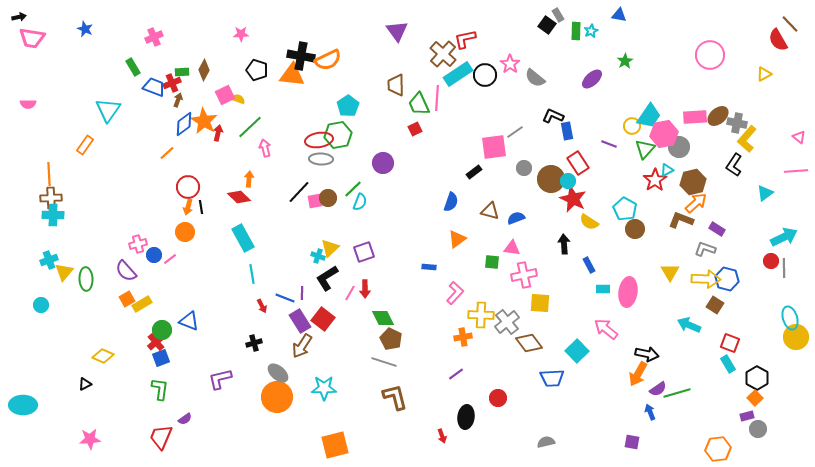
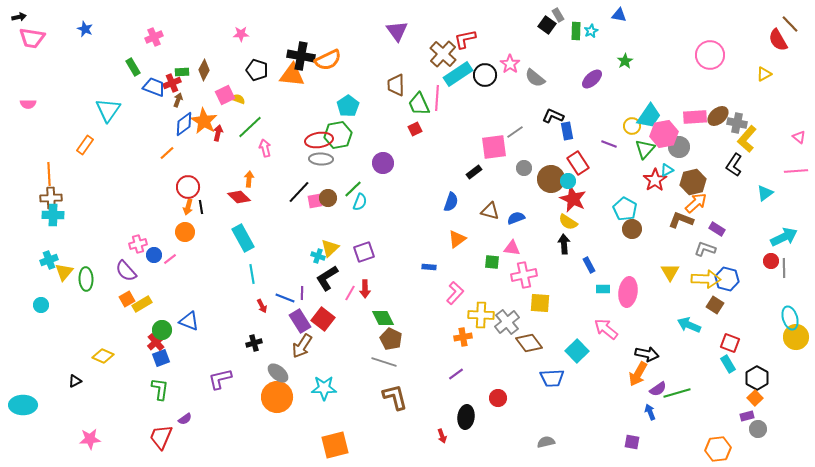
yellow semicircle at (589, 222): moved 21 px left
brown circle at (635, 229): moved 3 px left
black triangle at (85, 384): moved 10 px left, 3 px up
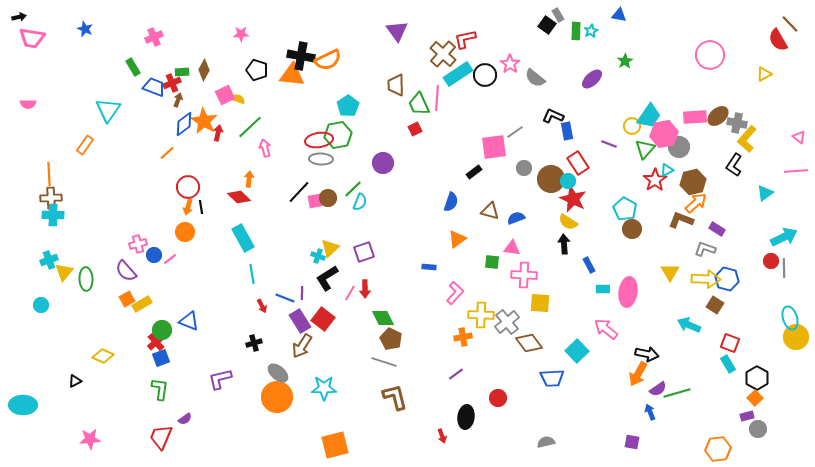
pink cross at (524, 275): rotated 15 degrees clockwise
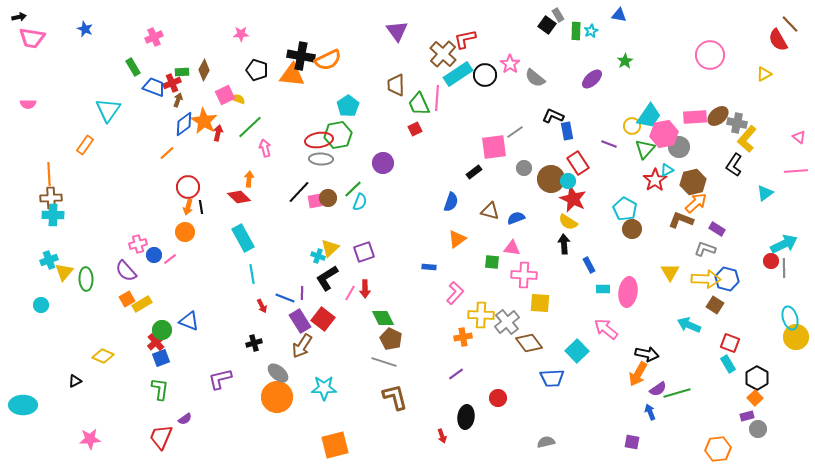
cyan arrow at (784, 237): moved 7 px down
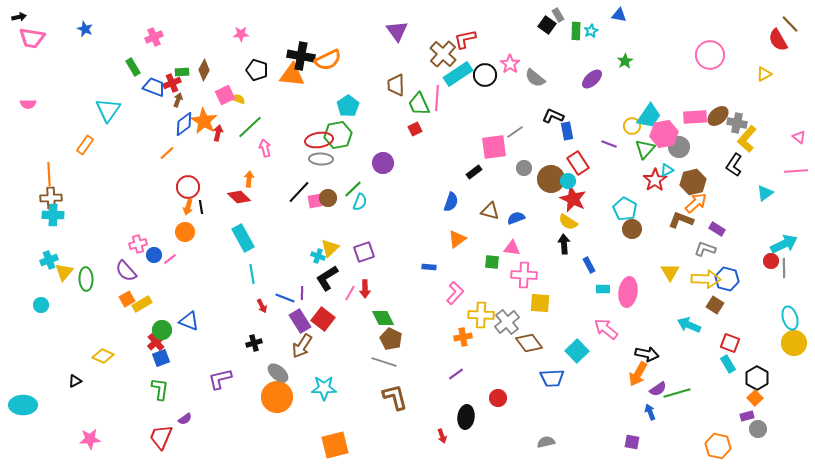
yellow circle at (796, 337): moved 2 px left, 6 px down
orange hexagon at (718, 449): moved 3 px up; rotated 20 degrees clockwise
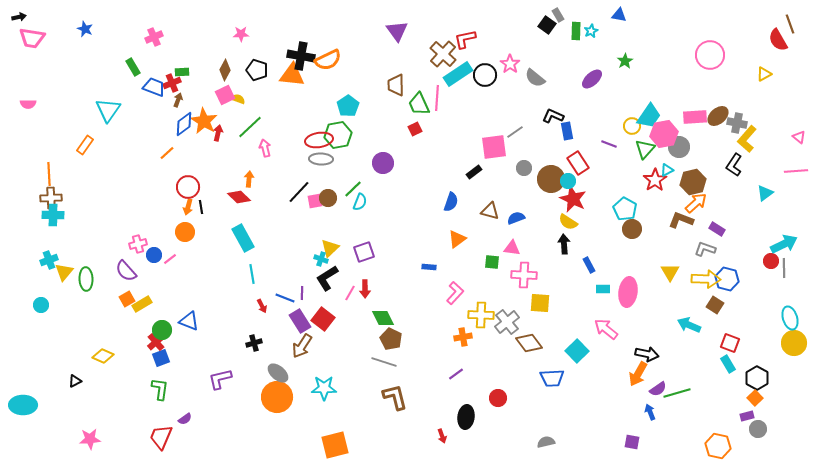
brown line at (790, 24): rotated 24 degrees clockwise
brown diamond at (204, 70): moved 21 px right
cyan cross at (318, 256): moved 3 px right, 3 px down
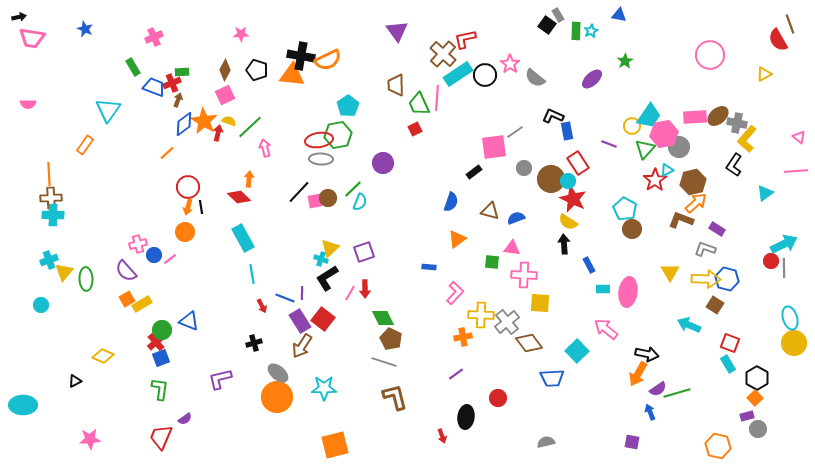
yellow semicircle at (238, 99): moved 9 px left, 22 px down
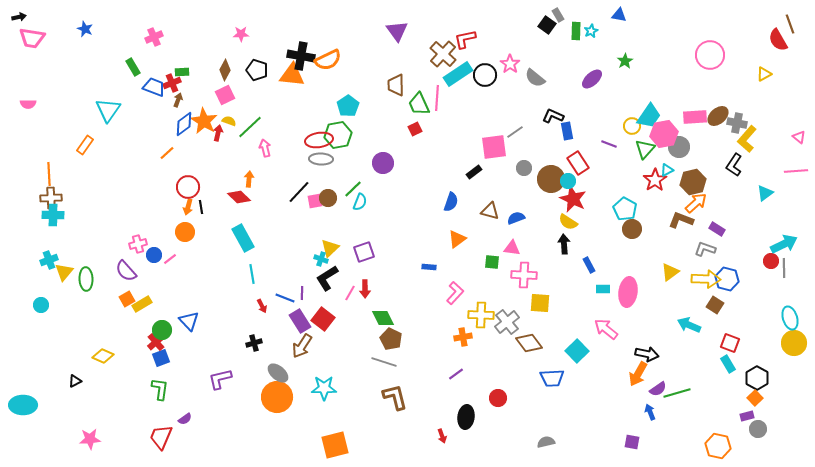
yellow triangle at (670, 272): rotated 24 degrees clockwise
blue triangle at (189, 321): rotated 25 degrees clockwise
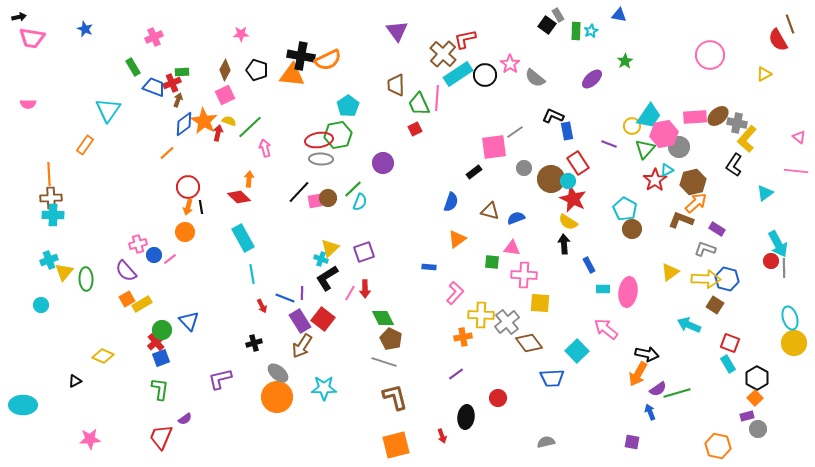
pink line at (796, 171): rotated 10 degrees clockwise
cyan arrow at (784, 244): moved 6 px left; rotated 88 degrees clockwise
orange square at (335, 445): moved 61 px right
